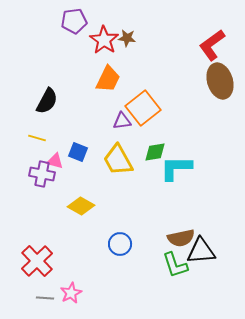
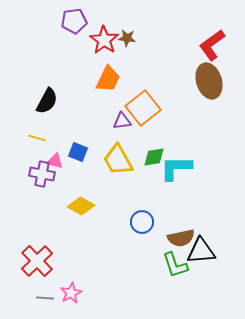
brown ellipse: moved 11 px left
green diamond: moved 1 px left, 5 px down
blue circle: moved 22 px right, 22 px up
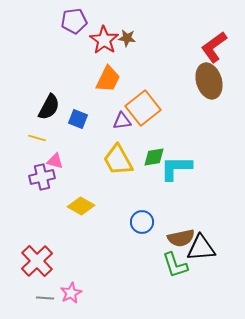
red L-shape: moved 2 px right, 2 px down
black semicircle: moved 2 px right, 6 px down
blue square: moved 33 px up
purple cross: moved 3 px down; rotated 25 degrees counterclockwise
black triangle: moved 3 px up
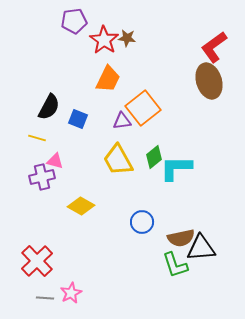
green diamond: rotated 30 degrees counterclockwise
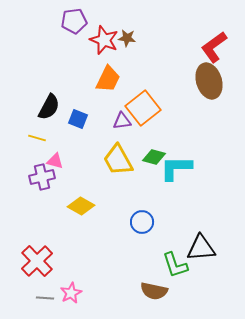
red star: rotated 12 degrees counterclockwise
green diamond: rotated 55 degrees clockwise
brown semicircle: moved 27 px left, 53 px down; rotated 24 degrees clockwise
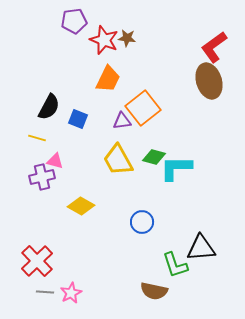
gray line: moved 6 px up
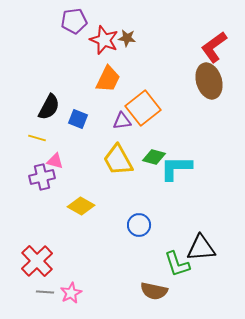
blue circle: moved 3 px left, 3 px down
green L-shape: moved 2 px right, 1 px up
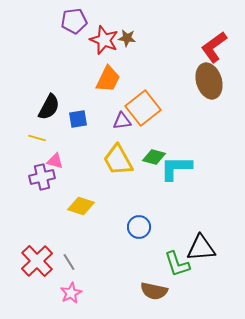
blue square: rotated 30 degrees counterclockwise
yellow diamond: rotated 12 degrees counterclockwise
blue circle: moved 2 px down
gray line: moved 24 px right, 30 px up; rotated 54 degrees clockwise
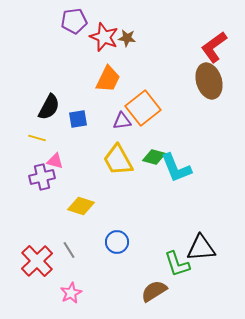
red star: moved 3 px up
cyan L-shape: rotated 112 degrees counterclockwise
blue circle: moved 22 px left, 15 px down
gray line: moved 12 px up
brown semicircle: rotated 136 degrees clockwise
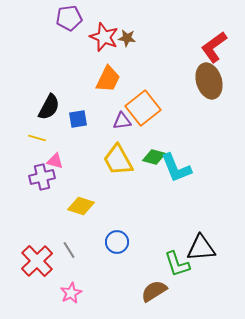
purple pentagon: moved 5 px left, 3 px up
